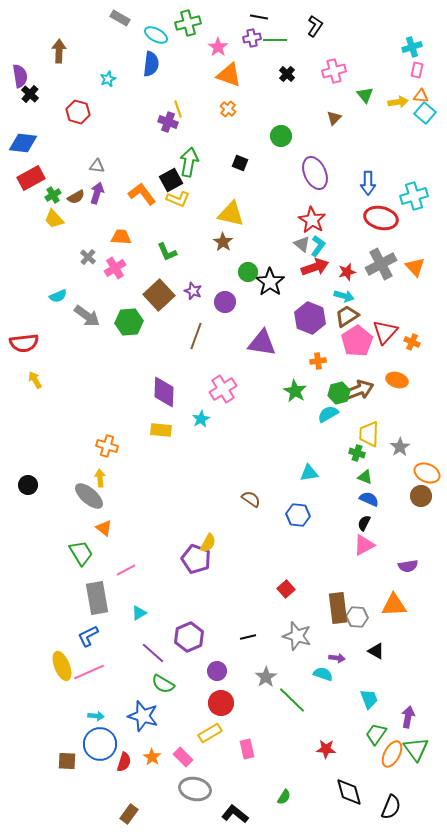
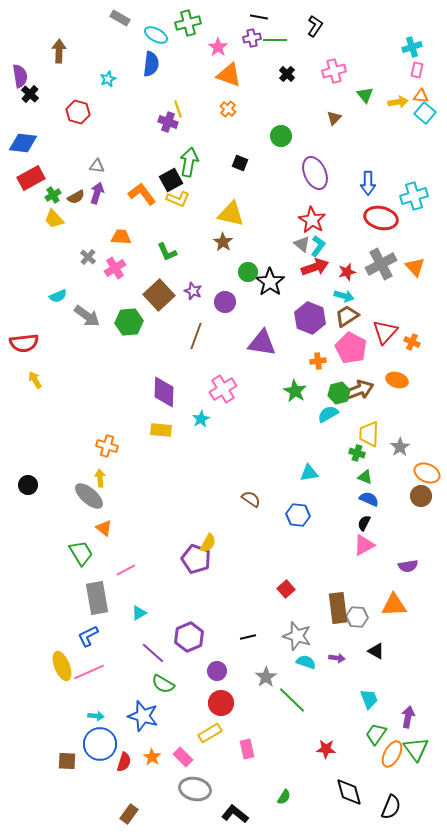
pink pentagon at (357, 341): moved 6 px left, 7 px down; rotated 12 degrees counterclockwise
cyan semicircle at (323, 674): moved 17 px left, 12 px up
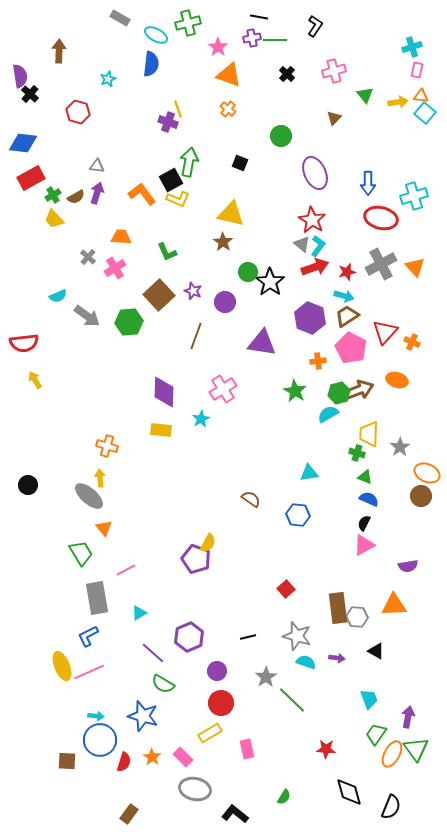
orange triangle at (104, 528): rotated 12 degrees clockwise
blue circle at (100, 744): moved 4 px up
